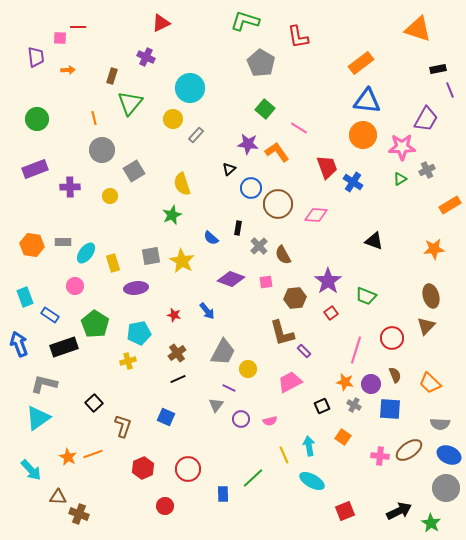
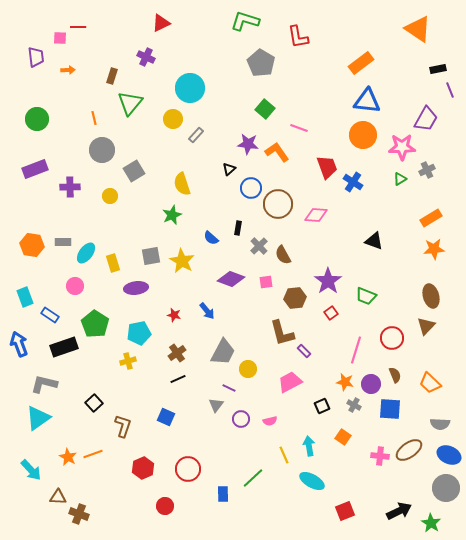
orange triangle at (418, 29): rotated 16 degrees clockwise
pink line at (299, 128): rotated 12 degrees counterclockwise
orange rectangle at (450, 205): moved 19 px left, 13 px down
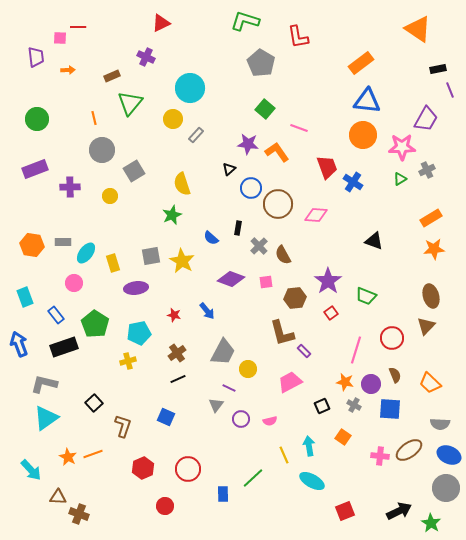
brown rectangle at (112, 76): rotated 49 degrees clockwise
pink circle at (75, 286): moved 1 px left, 3 px up
blue rectangle at (50, 315): moved 6 px right; rotated 18 degrees clockwise
cyan triangle at (38, 418): moved 8 px right
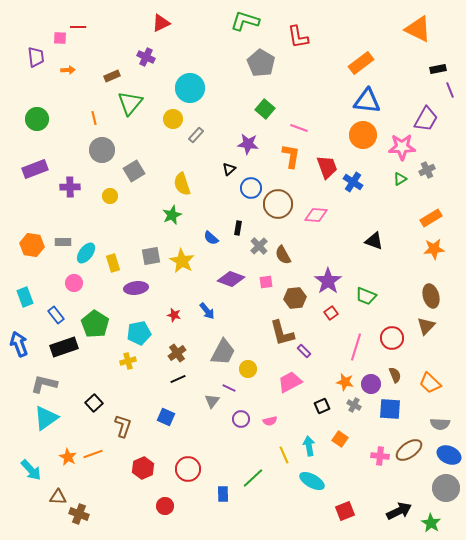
orange triangle at (418, 29): rotated 8 degrees counterclockwise
orange L-shape at (277, 152): moved 14 px right, 4 px down; rotated 45 degrees clockwise
pink line at (356, 350): moved 3 px up
gray triangle at (216, 405): moved 4 px left, 4 px up
orange square at (343, 437): moved 3 px left, 2 px down
